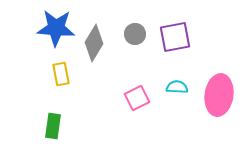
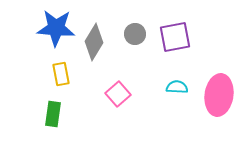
gray diamond: moved 1 px up
pink square: moved 19 px left, 4 px up; rotated 15 degrees counterclockwise
green rectangle: moved 12 px up
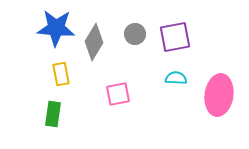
cyan semicircle: moved 1 px left, 9 px up
pink square: rotated 30 degrees clockwise
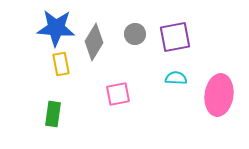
yellow rectangle: moved 10 px up
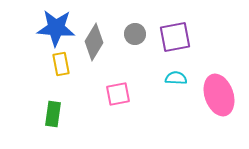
pink ellipse: rotated 27 degrees counterclockwise
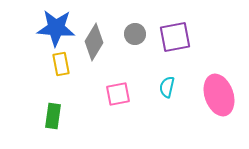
cyan semicircle: moved 9 px left, 9 px down; rotated 80 degrees counterclockwise
green rectangle: moved 2 px down
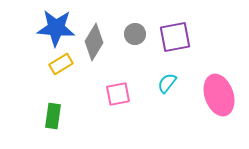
yellow rectangle: rotated 70 degrees clockwise
cyan semicircle: moved 4 px up; rotated 25 degrees clockwise
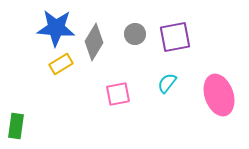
green rectangle: moved 37 px left, 10 px down
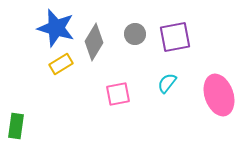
blue star: rotated 12 degrees clockwise
